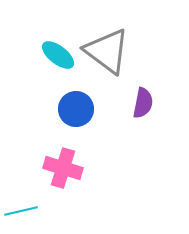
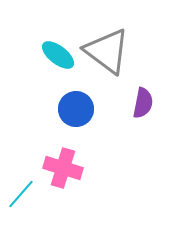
cyan line: moved 17 px up; rotated 36 degrees counterclockwise
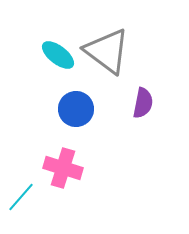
cyan line: moved 3 px down
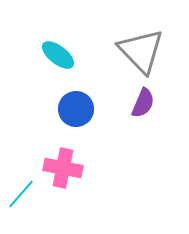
gray triangle: moved 34 px right; rotated 9 degrees clockwise
purple semicircle: rotated 12 degrees clockwise
pink cross: rotated 6 degrees counterclockwise
cyan line: moved 3 px up
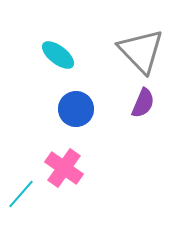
pink cross: moved 1 px right; rotated 24 degrees clockwise
